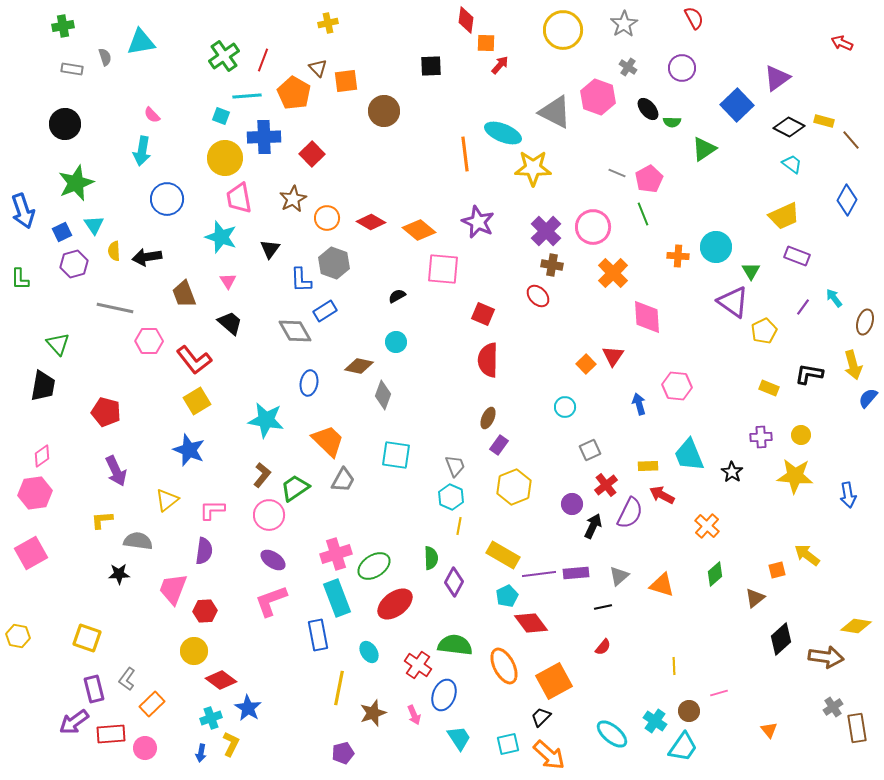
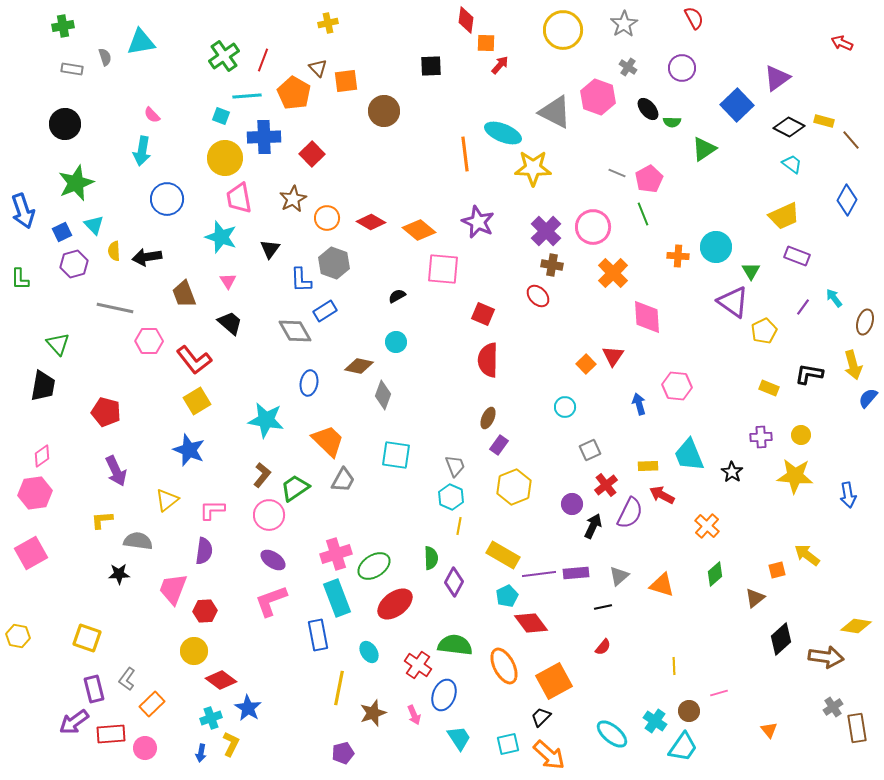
cyan triangle at (94, 225): rotated 10 degrees counterclockwise
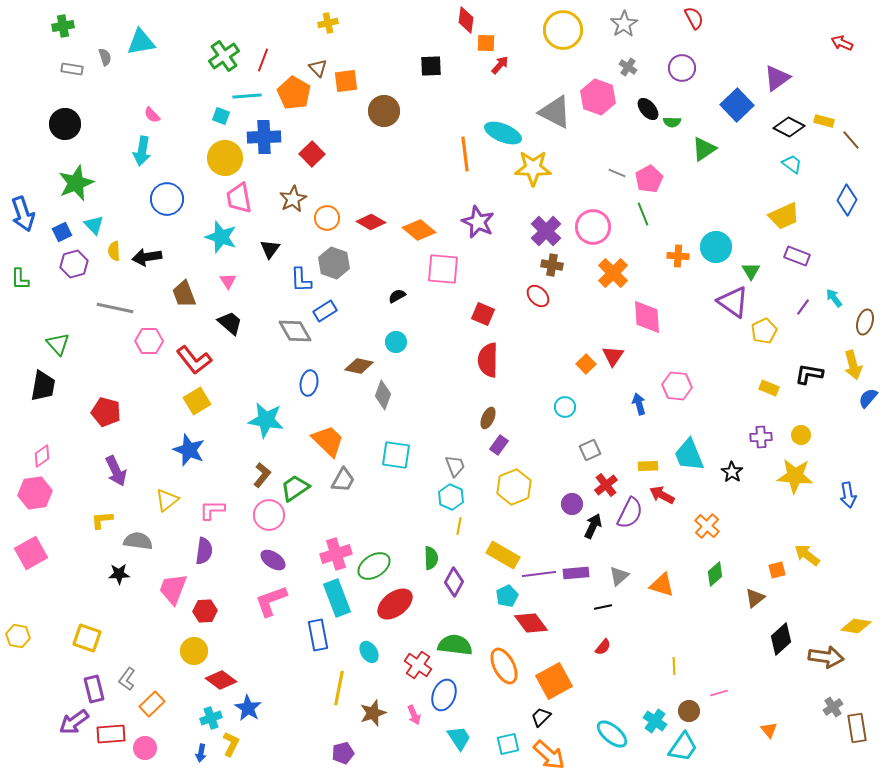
blue arrow at (23, 211): moved 3 px down
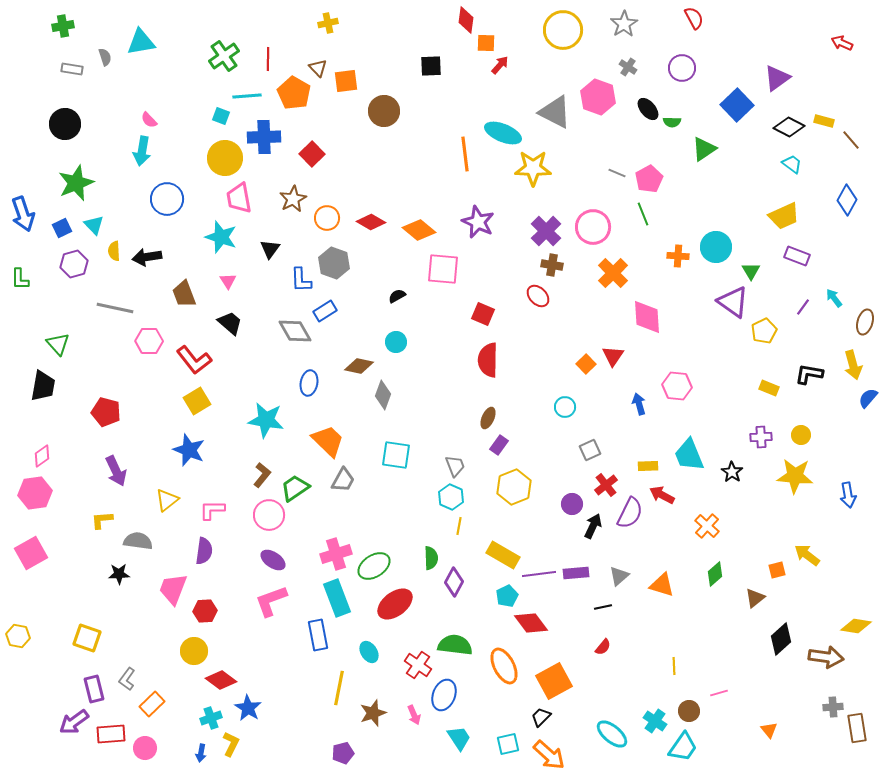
red line at (263, 60): moved 5 px right, 1 px up; rotated 20 degrees counterclockwise
pink semicircle at (152, 115): moved 3 px left, 5 px down
blue square at (62, 232): moved 4 px up
gray cross at (833, 707): rotated 30 degrees clockwise
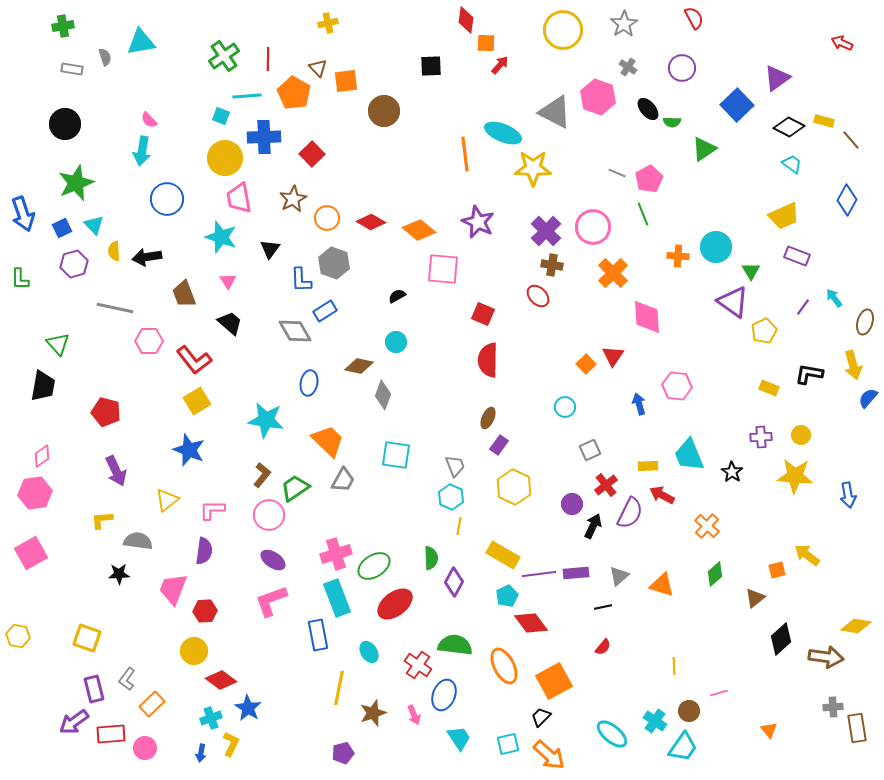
yellow hexagon at (514, 487): rotated 12 degrees counterclockwise
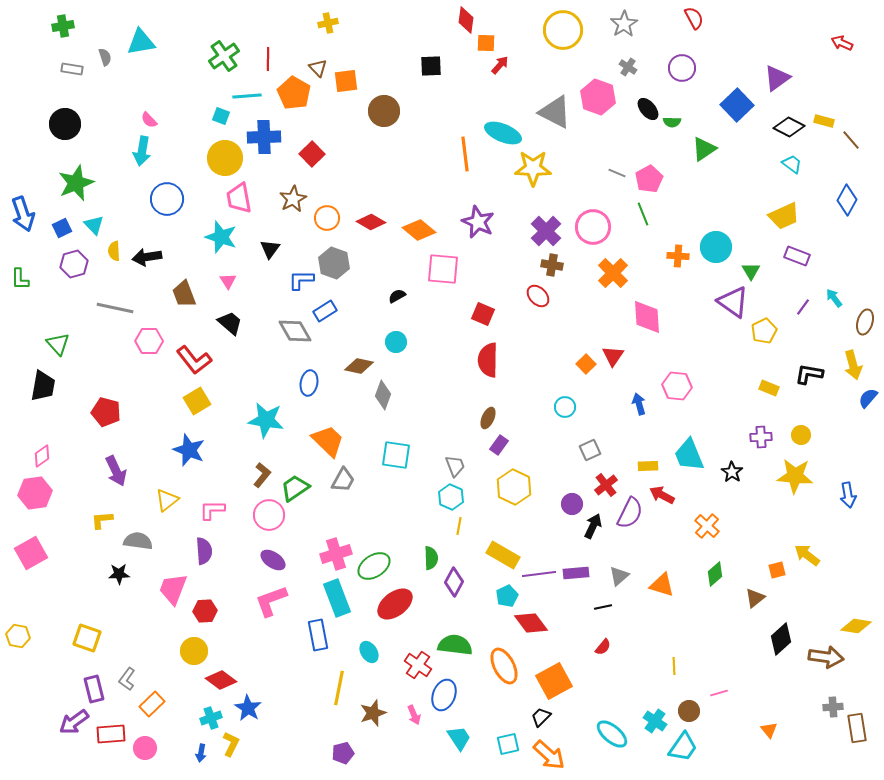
blue L-shape at (301, 280): rotated 92 degrees clockwise
purple semicircle at (204, 551): rotated 12 degrees counterclockwise
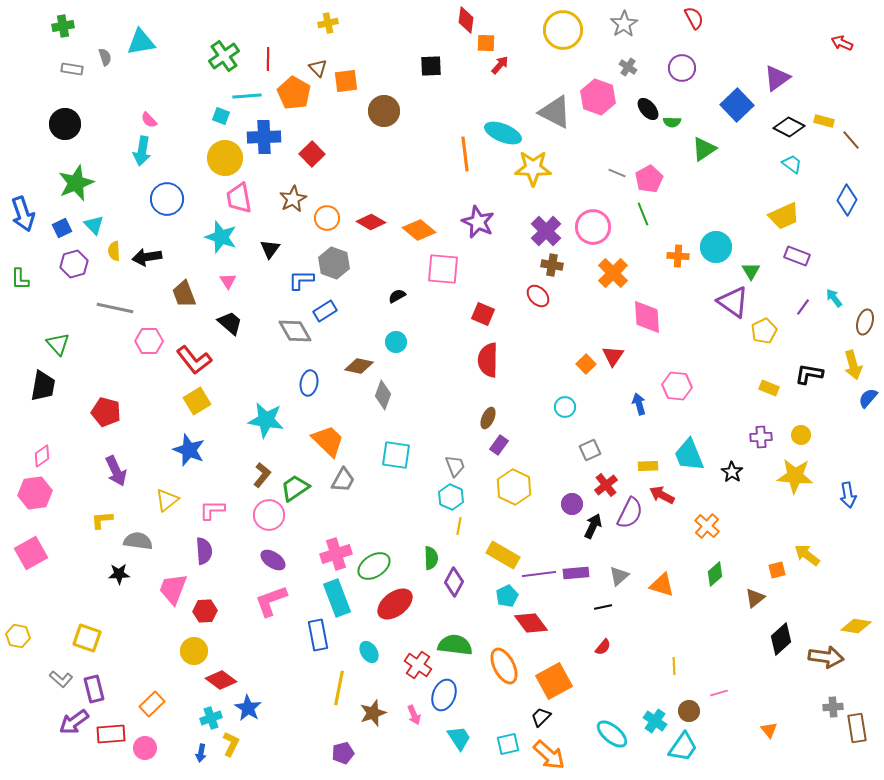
gray L-shape at (127, 679): moved 66 px left; rotated 85 degrees counterclockwise
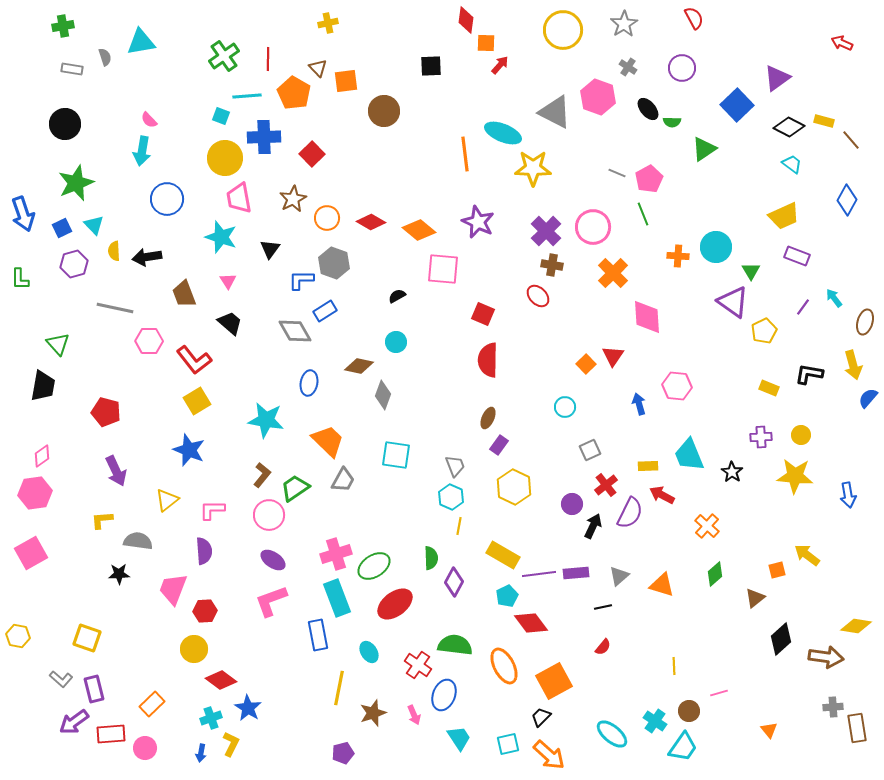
yellow circle at (194, 651): moved 2 px up
